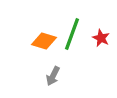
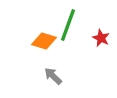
green line: moved 4 px left, 9 px up
gray arrow: rotated 108 degrees clockwise
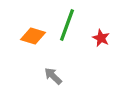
green line: moved 1 px left
orange diamond: moved 11 px left, 5 px up
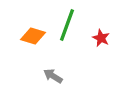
gray arrow: rotated 12 degrees counterclockwise
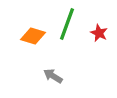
green line: moved 1 px up
red star: moved 2 px left, 5 px up
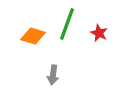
gray arrow: moved 1 px up; rotated 114 degrees counterclockwise
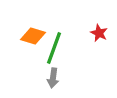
green line: moved 13 px left, 24 px down
gray arrow: moved 3 px down
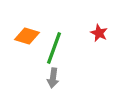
orange diamond: moved 6 px left
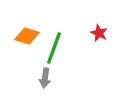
gray arrow: moved 8 px left
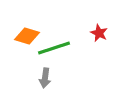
green line: rotated 52 degrees clockwise
